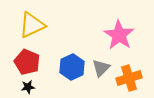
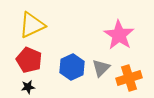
red pentagon: moved 2 px right, 2 px up
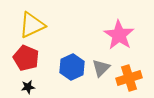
red pentagon: moved 3 px left, 2 px up
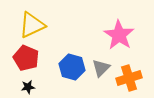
blue hexagon: rotated 20 degrees counterclockwise
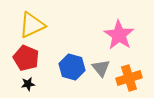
gray triangle: rotated 24 degrees counterclockwise
black star: moved 3 px up
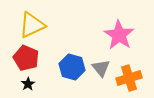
black star: rotated 24 degrees counterclockwise
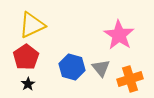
red pentagon: moved 1 px up; rotated 15 degrees clockwise
orange cross: moved 1 px right, 1 px down
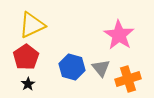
orange cross: moved 2 px left
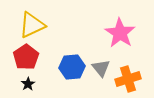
pink star: moved 1 px right, 2 px up
blue hexagon: rotated 20 degrees counterclockwise
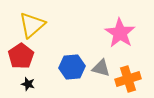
yellow triangle: rotated 16 degrees counterclockwise
red pentagon: moved 5 px left, 1 px up
gray triangle: rotated 36 degrees counterclockwise
black star: rotated 24 degrees counterclockwise
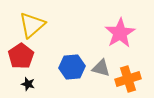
pink star: rotated 8 degrees clockwise
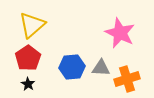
pink star: rotated 16 degrees counterclockwise
red pentagon: moved 7 px right, 2 px down
gray triangle: rotated 12 degrees counterclockwise
orange cross: moved 1 px left
black star: rotated 16 degrees clockwise
